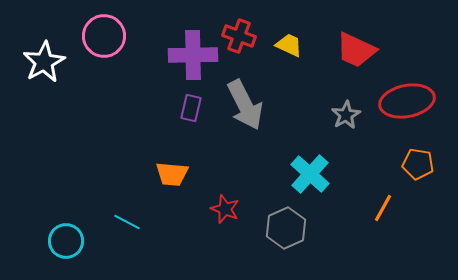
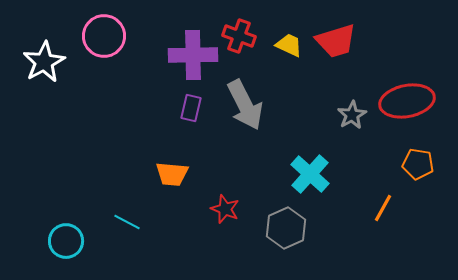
red trapezoid: moved 20 px left, 9 px up; rotated 42 degrees counterclockwise
gray star: moved 6 px right
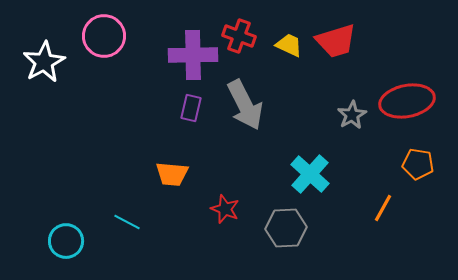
gray hexagon: rotated 21 degrees clockwise
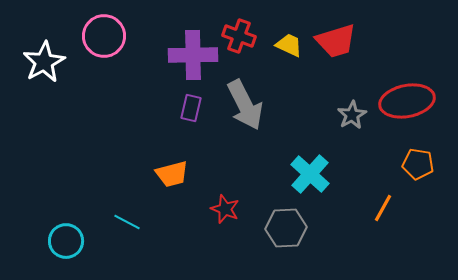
orange trapezoid: rotated 20 degrees counterclockwise
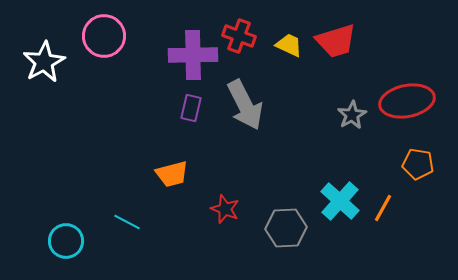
cyan cross: moved 30 px right, 27 px down
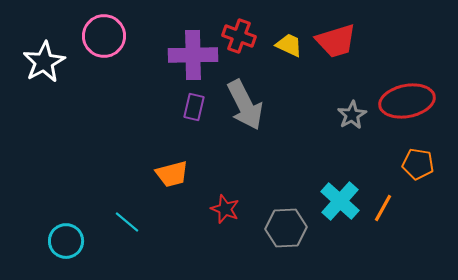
purple rectangle: moved 3 px right, 1 px up
cyan line: rotated 12 degrees clockwise
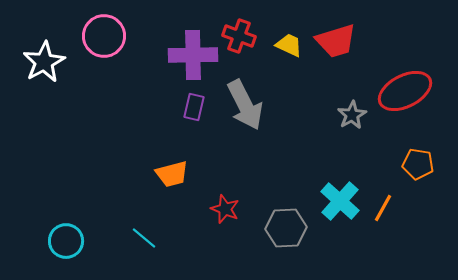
red ellipse: moved 2 px left, 10 px up; rotated 16 degrees counterclockwise
cyan line: moved 17 px right, 16 px down
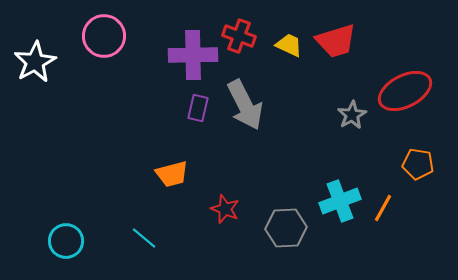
white star: moved 9 px left
purple rectangle: moved 4 px right, 1 px down
cyan cross: rotated 27 degrees clockwise
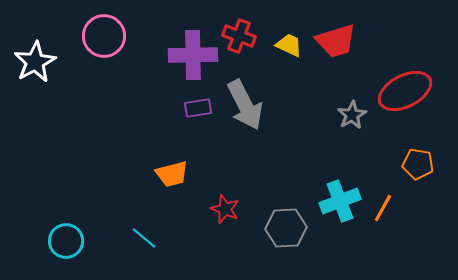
purple rectangle: rotated 68 degrees clockwise
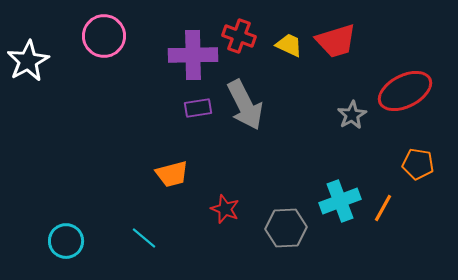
white star: moved 7 px left, 1 px up
